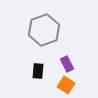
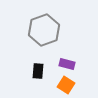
purple rectangle: rotated 49 degrees counterclockwise
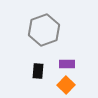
purple rectangle: rotated 14 degrees counterclockwise
orange square: rotated 12 degrees clockwise
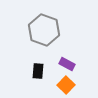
gray hexagon: rotated 20 degrees counterclockwise
purple rectangle: rotated 28 degrees clockwise
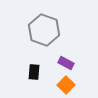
purple rectangle: moved 1 px left, 1 px up
black rectangle: moved 4 px left, 1 px down
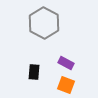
gray hexagon: moved 7 px up; rotated 8 degrees clockwise
orange square: rotated 24 degrees counterclockwise
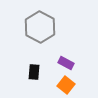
gray hexagon: moved 4 px left, 4 px down
orange square: rotated 18 degrees clockwise
